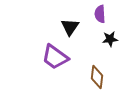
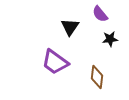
purple semicircle: rotated 36 degrees counterclockwise
purple trapezoid: moved 5 px down
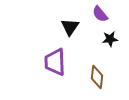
purple trapezoid: rotated 52 degrees clockwise
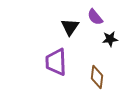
purple semicircle: moved 5 px left, 3 px down
purple trapezoid: moved 1 px right
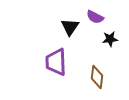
purple semicircle: rotated 24 degrees counterclockwise
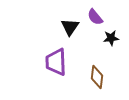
purple semicircle: rotated 24 degrees clockwise
black star: moved 1 px right, 1 px up
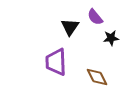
brown diamond: rotated 35 degrees counterclockwise
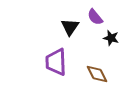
black star: rotated 21 degrees clockwise
brown diamond: moved 3 px up
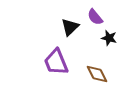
black triangle: rotated 12 degrees clockwise
black star: moved 2 px left
purple trapezoid: rotated 20 degrees counterclockwise
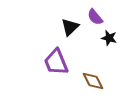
brown diamond: moved 4 px left, 7 px down
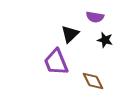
purple semicircle: rotated 42 degrees counterclockwise
black triangle: moved 7 px down
black star: moved 4 px left, 2 px down
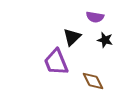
black triangle: moved 2 px right, 3 px down
